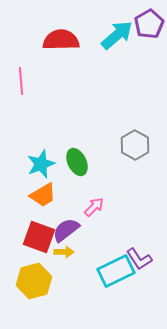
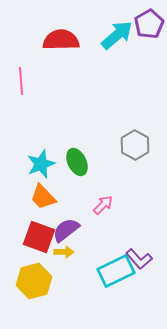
orange trapezoid: moved 2 px down; rotated 76 degrees clockwise
pink arrow: moved 9 px right, 2 px up
purple L-shape: rotated 8 degrees counterclockwise
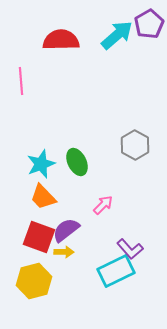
purple L-shape: moved 9 px left, 10 px up
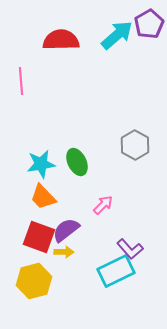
cyan star: rotated 12 degrees clockwise
